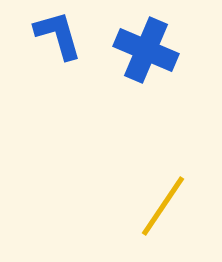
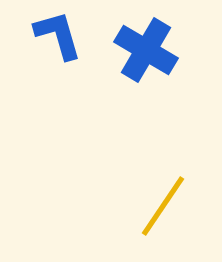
blue cross: rotated 8 degrees clockwise
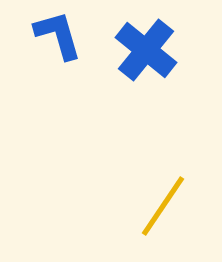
blue cross: rotated 8 degrees clockwise
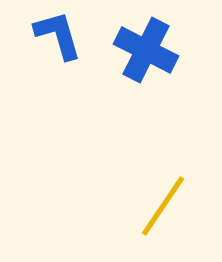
blue cross: rotated 12 degrees counterclockwise
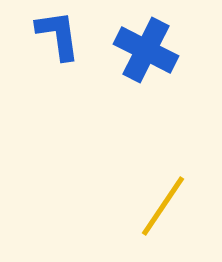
blue L-shape: rotated 8 degrees clockwise
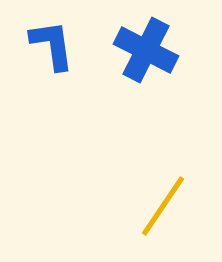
blue L-shape: moved 6 px left, 10 px down
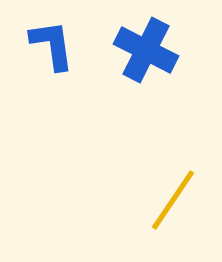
yellow line: moved 10 px right, 6 px up
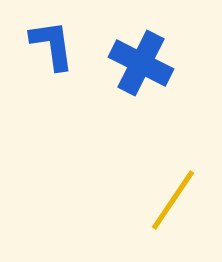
blue cross: moved 5 px left, 13 px down
